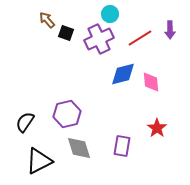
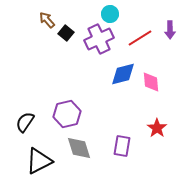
black square: rotated 21 degrees clockwise
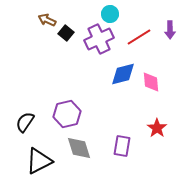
brown arrow: rotated 24 degrees counterclockwise
red line: moved 1 px left, 1 px up
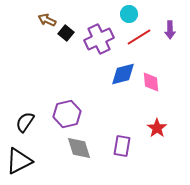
cyan circle: moved 19 px right
black triangle: moved 20 px left
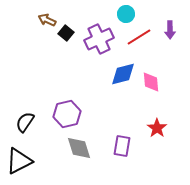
cyan circle: moved 3 px left
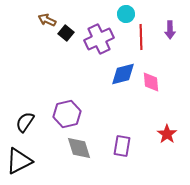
red line: moved 2 px right; rotated 60 degrees counterclockwise
red star: moved 10 px right, 6 px down
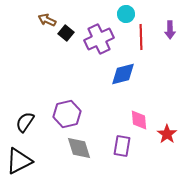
pink diamond: moved 12 px left, 38 px down
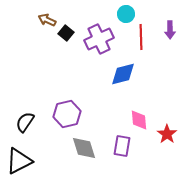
gray diamond: moved 5 px right
